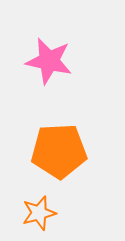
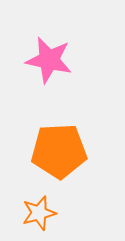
pink star: moved 1 px up
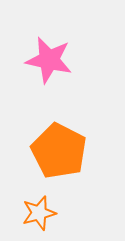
orange pentagon: rotated 30 degrees clockwise
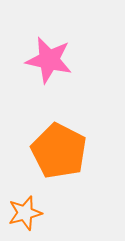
orange star: moved 14 px left
